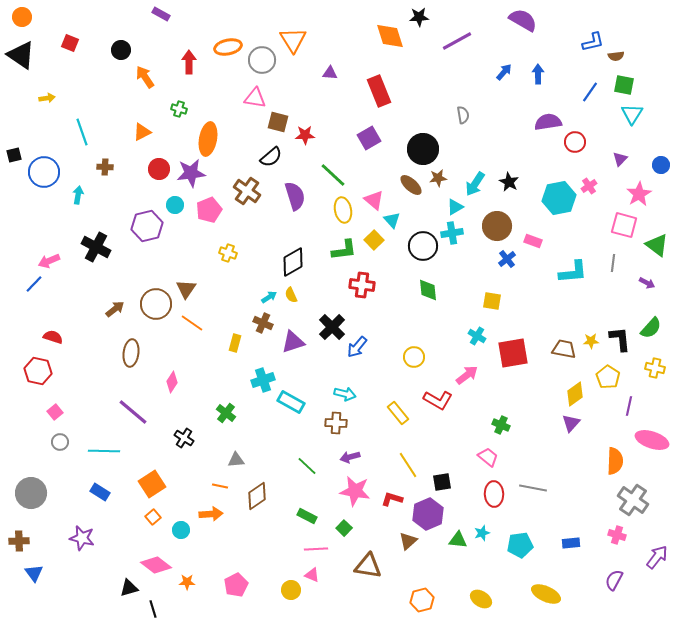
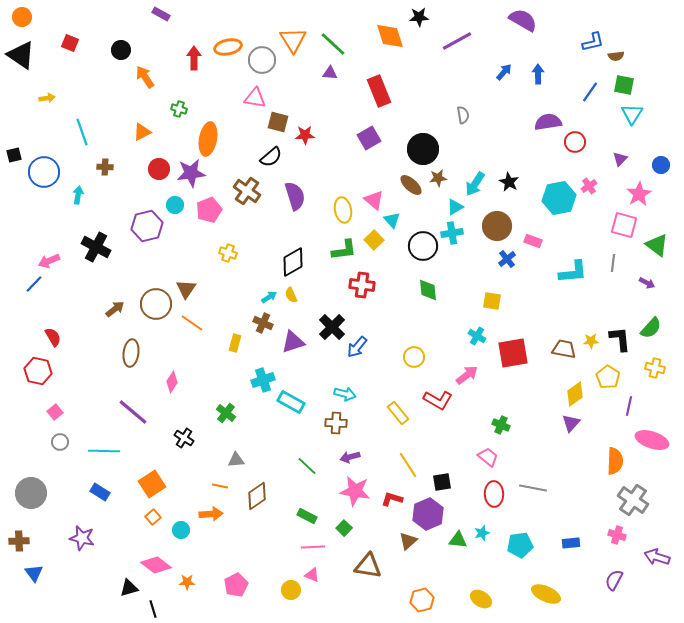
red arrow at (189, 62): moved 5 px right, 4 px up
green line at (333, 175): moved 131 px up
red semicircle at (53, 337): rotated 42 degrees clockwise
pink line at (316, 549): moved 3 px left, 2 px up
purple arrow at (657, 557): rotated 110 degrees counterclockwise
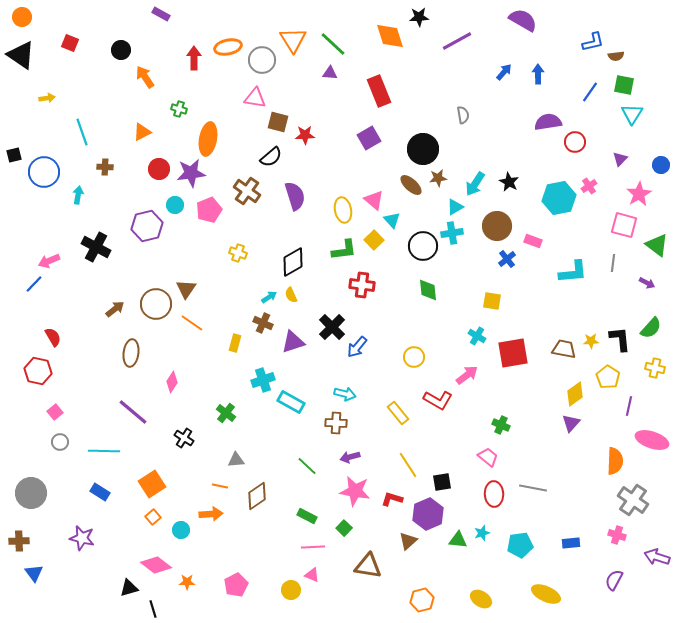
yellow cross at (228, 253): moved 10 px right
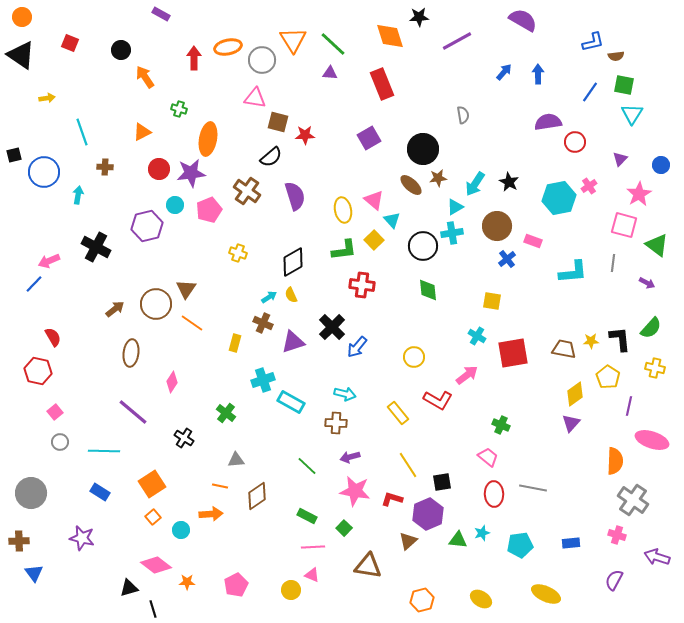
red rectangle at (379, 91): moved 3 px right, 7 px up
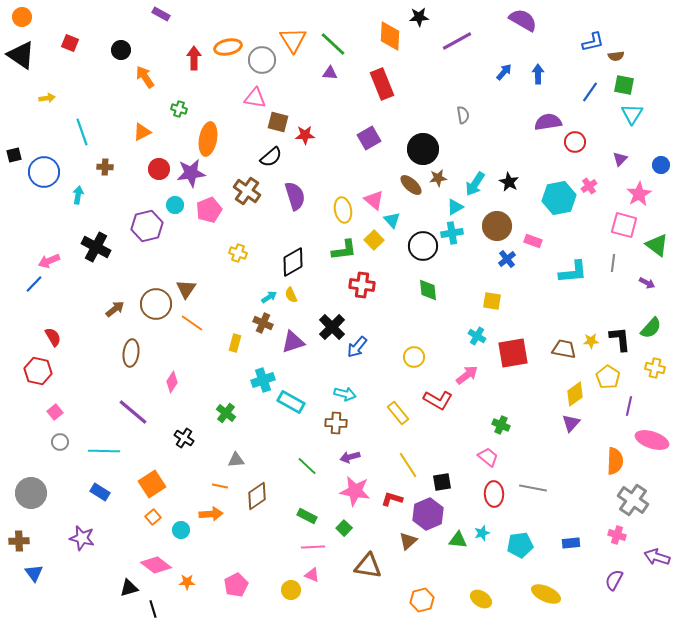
orange diamond at (390, 36): rotated 20 degrees clockwise
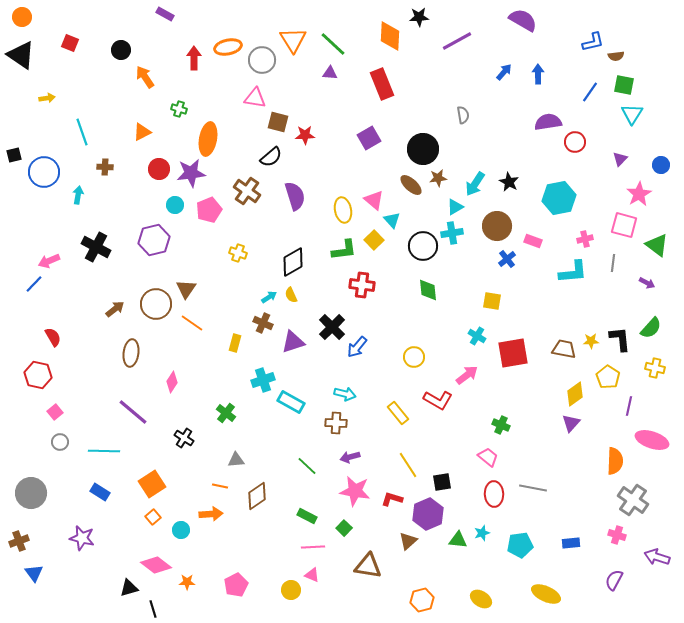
purple rectangle at (161, 14): moved 4 px right
pink cross at (589, 186): moved 4 px left, 53 px down; rotated 21 degrees clockwise
purple hexagon at (147, 226): moved 7 px right, 14 px down
red hexagon at (38, 371): moved 4 px down
brown cross at (19, 541): rotated 18 degrees counterclockwise
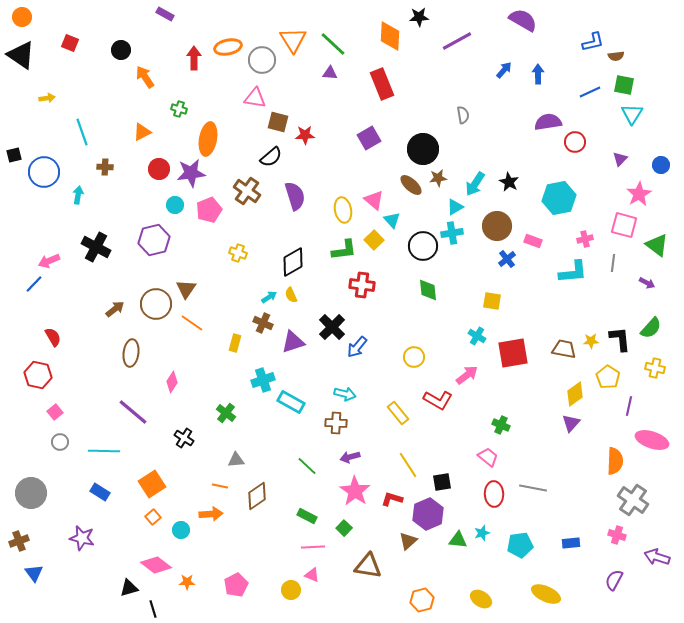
blue arrow at (504, 72): moved 2 px up
blue line at (590, 92): rotated 30 degrees clockwise
pink star at (355, 491): rotated 24 degrees clockwise
